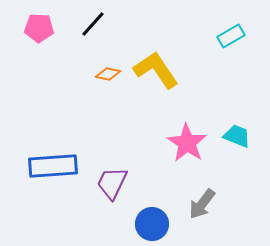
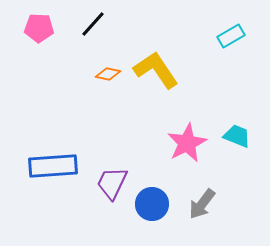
pink star: rotated 12 degrees clockwise
blue circle: moved 20 px up
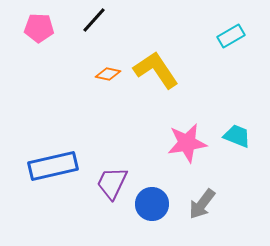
black line: moved 1 px right, 4 px up
pink star: rotated 18 degrees clockwise
blue rectangle: rotated 9 degrees counterclockwise
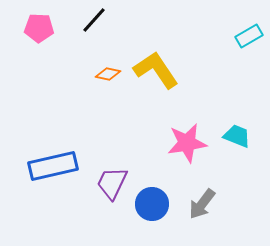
cyan rectangle: moved 18 px right
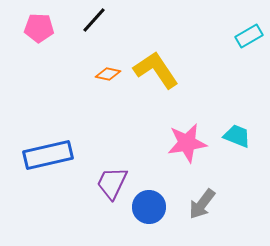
blue rectangle: moved 5 px left, 11 px up
blue circle: moved 3 px left, 3 px down
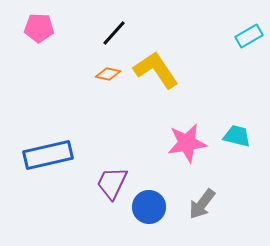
black line: moved 20 px right, 13 px down
cyan trapezoid: rotated 8 degrees counterclockwise
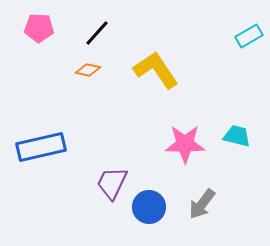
black line: moved 17 px left
orange diamond: moved 20 px left, 4 px up
pink star: moved 2 px left, 1 px down; rotated 9 degrees clockwise
blue rectangle: moved 7 px left, 8 px up
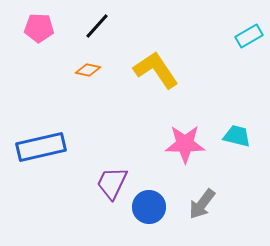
black line: moved 7 px up
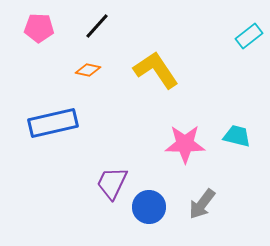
cyan rectangle: rotated 8 degrees counterclockwise
blue rectangle: moved 12 px right, 24 px up
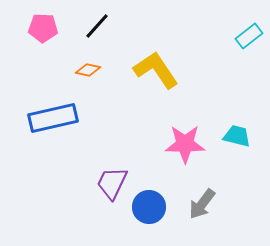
pink pentagon: moved 4 px right
blue rectangle: moved 5 px up
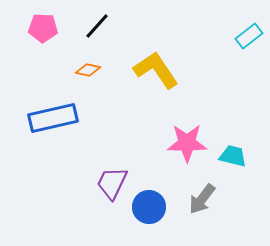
cyan trapezoid: moved 4 px left, 20 px down
pink star: moved 2 px right, 1 px up
gray arrow: moved 5 px up
